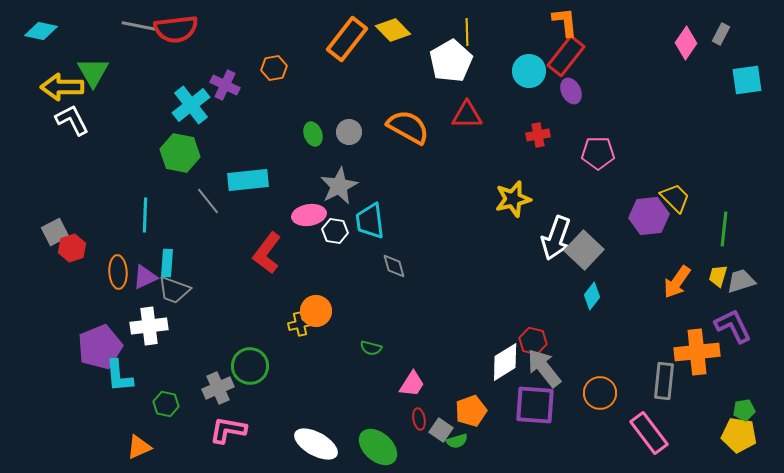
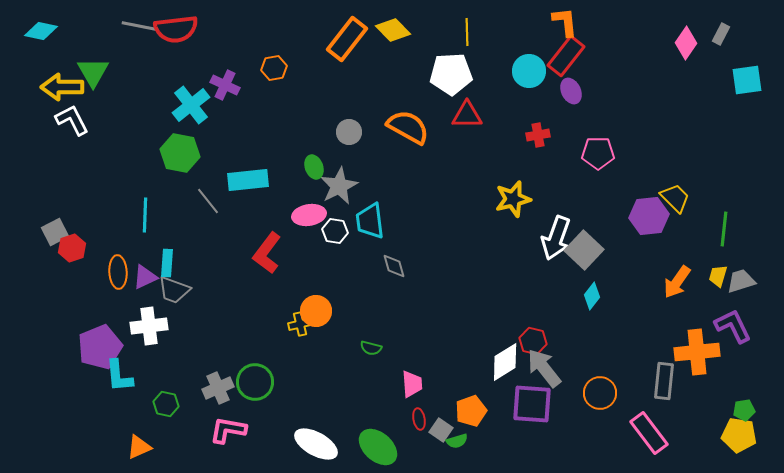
white pentagon at (451, 61): moved 13 px down; rotated 27 degrees clockwise
green ellipse at (313, 134): moved 1 px right, 33 px down
green circle at (250, 366): moved 5 px right, 16 px down
pink trapezoid at (412, 384): rotated 36 degrees counterclockwise
purple square at (535, 405): moved 3 px left, 1 px up
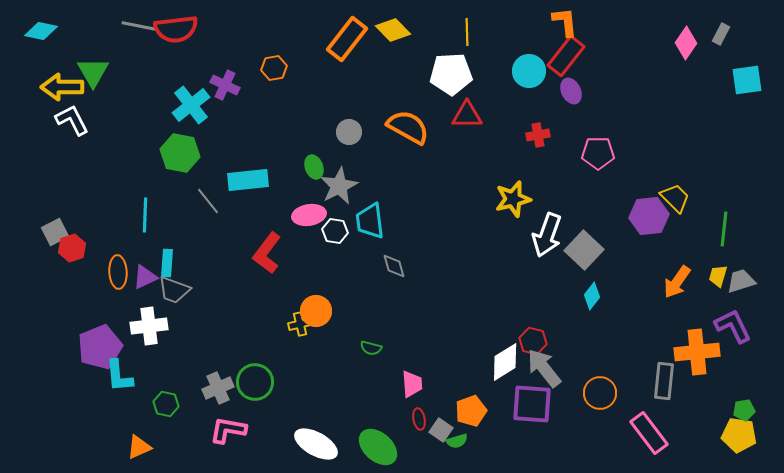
white arrow at (556, 238): moved 9 px left, 3 px up
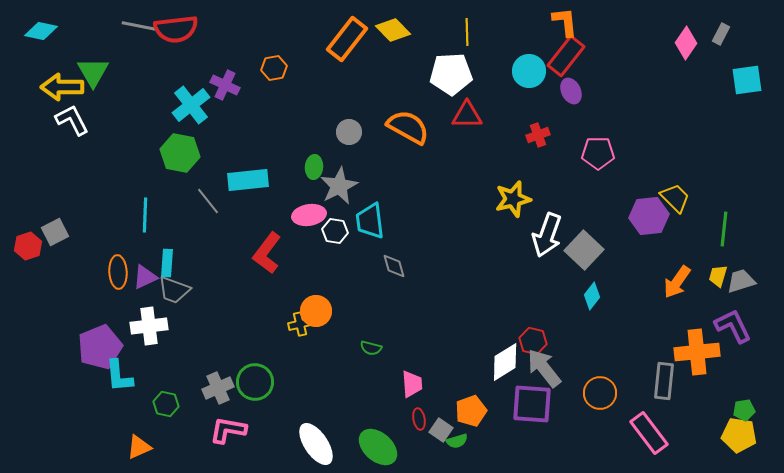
red cross at (538, 135): rotated 10 degrees counterclockwise
green ellipse at (314, 167): rotated 25 degrees clockwise
red hexagon at (72, 248): moved 44 px left, 2 px up
white ellipse at (316, 444): rotated 27 degrees clockwise
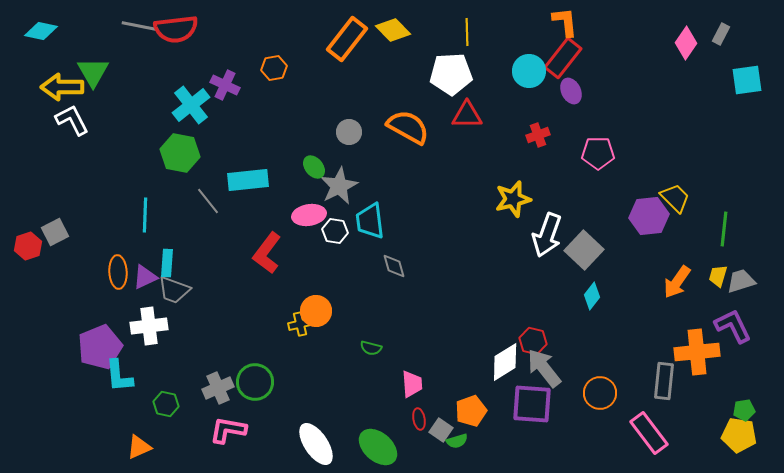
red rectangle at (566, 56): moved 3 px left, 2 px down
green ellipse at (314, 167): rotated 45 degrees counterclockwise
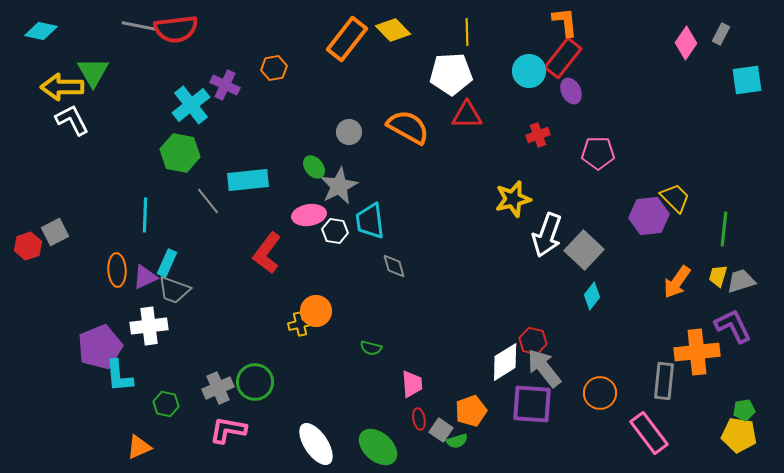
cyan rectangle at (167, 263): rotated 20 degrees clockwise
orange ellipse at (118, 272): moved 1 px left, 2 px up
